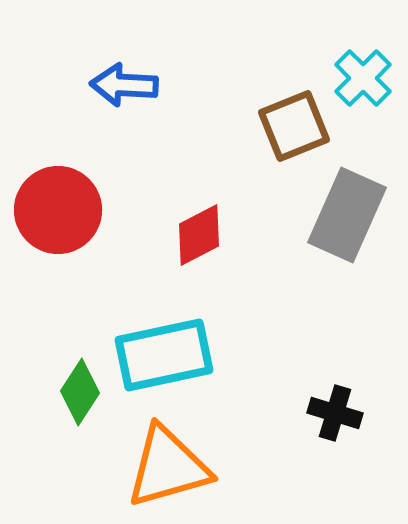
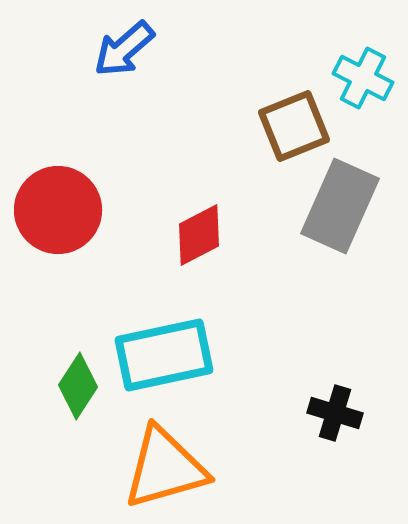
cyan cross: rotated 18 degrees counterclockwise
blue arrow: moved 36 px up; rotated 44 degrees counterclockwise
gray rectangle: moved 7 px left, 9 px up
green diamond: moved 2 px left, 6 px up
orange triangle: moved 3 px left, 1 px down
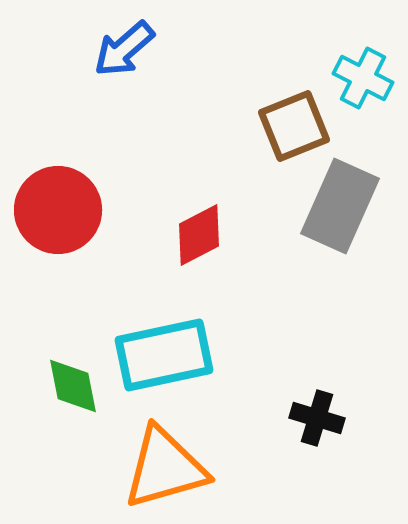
green diamond: moved 5 px left; rotated 44 degrees counterclockwise
black cross: moved 18 px left, 5 px down
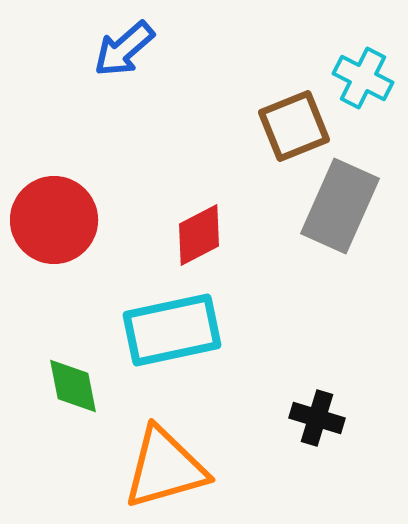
red circle: moved 4 px left, 10 px down
cyan rectangle: moved 8 px right, 25 px up
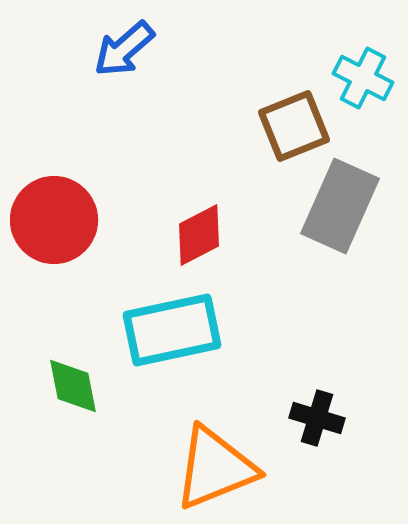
orange triangle: moved 50 px right; rotated 6 degrees counterclockwise
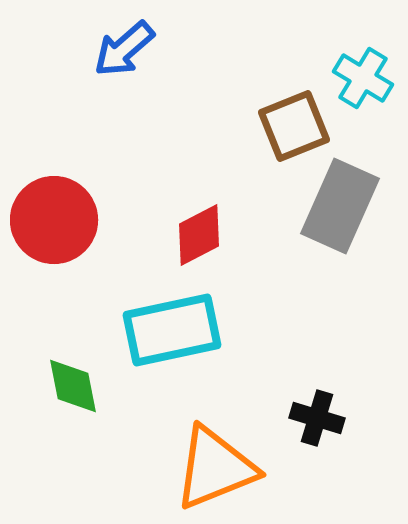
cyan cross: rotated 4 degrees clockwise
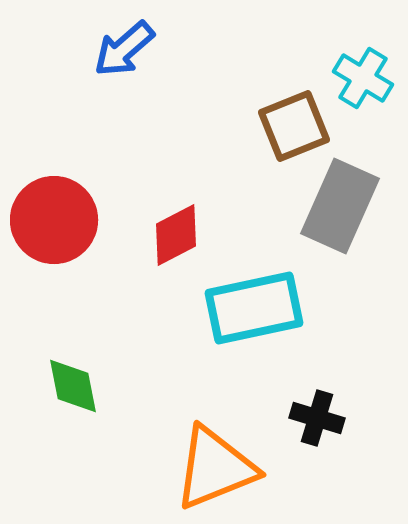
red diamond: moved 23 px left
cyan rectangle: moved 82 px right, 22 px up
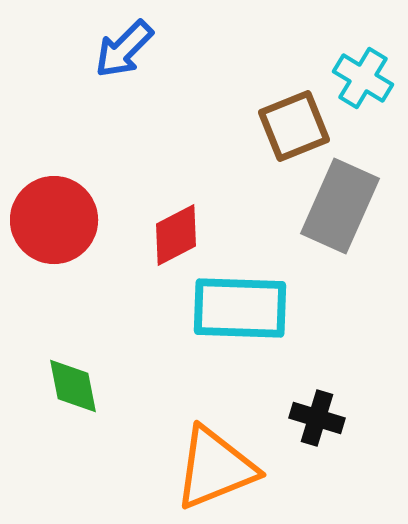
blue arrow: rotated 4 degrees counterclockwise
cyan rectangle: moved 14 px left; rotated 14 degrees clockwise
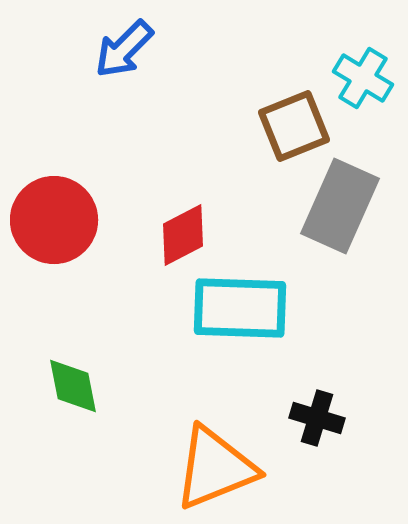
red diamond: moved 7 px right
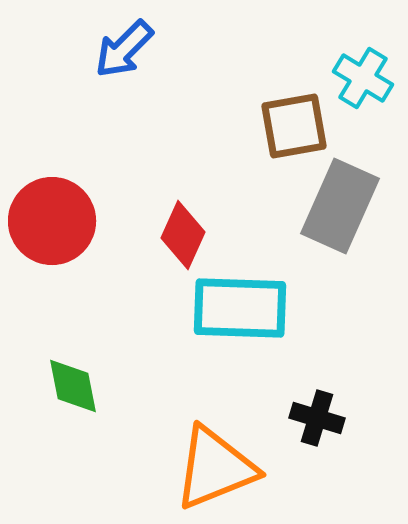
brown square: rotated 12 degrees clockwise
red circle: moved 2 px left, 1 px down
red diamond: rotated 38 degrees counterclockwise
